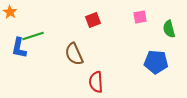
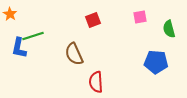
orange star: moved 2 px down
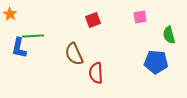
green semicircle: moved 6 px down
green line: rotated 15 degrees clockwise
red semicircle: moved 9 px up
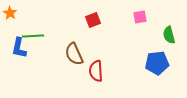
orange star: moved 1 px up
blue pentagon: moved 1 px right, 1 px down; rotated 10 degrees counterclockwise
red semicircle: moved 2 px up
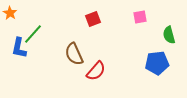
red square: moved 1 px up
green line: moved 2 px up; rotated 45 degrees counterclockwise
red semicircle: rotated 135 degrees counterclockwise
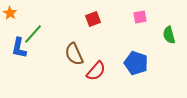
blue pentagon: moved 21 px left; rotated 25 degrees clockwise
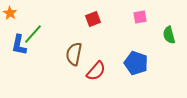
blue L-shape: moved 3 px up
brown semicircle: rotated 35 degrees clockwise
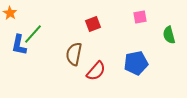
red square: moved 5 px down
blue pentagon: rotated 30 degrees counterclockwise
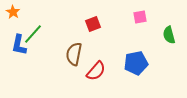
orange star: moved 3 px right, 1 px up
